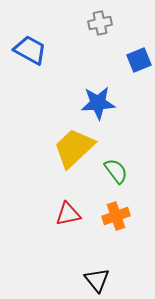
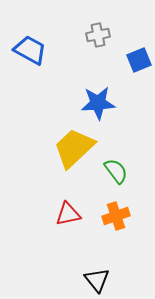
gray cross: moved 2 px left, 12 px down
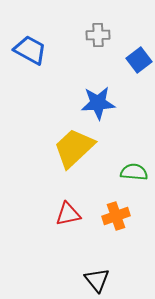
gray cross: rotated 10 degrees clockwise
blue square: rotated 15 degrees counterclockwise
green semicircle: moved 18 px right, 1 px down; rotated 48 degrees counterclockwise
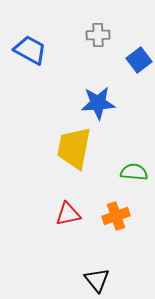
yellow trapezoid: rotated 36 degrees counterclockwise
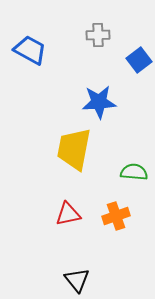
blue star: moved 1 px right, 1 px up
yellow trapezoid: moved 1 px down
black triangle: moved 20 px left
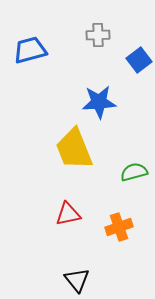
blue trapezoid: rotated 44 degrees counterclockwise
yellow trapezoid: rotated 33 degrees counterclockwise
green semicircle: rotated 20 degrees counterclockwise
orange cross: moved 3 px right, 11 px down
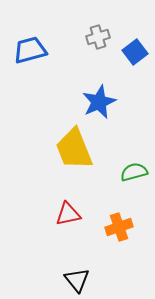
gray cross: moved 2 px down; rotated 15 degrees counterclockwise
blue square: moved 4 px left, 8 px up
blue star: rotated 20 degrees counterclockwise
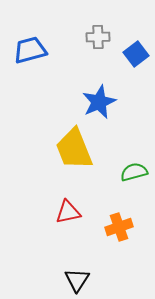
gray cross: rotated 15 degrees clockwise
blue square: moved 1 px right, 2 px down
red triangle: moved 2 px up
black triangle: rotated 12 degrees clockwise
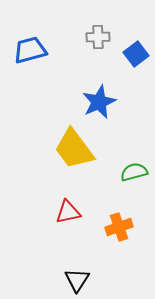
yellow trapezoid: rotated 15 degrees counterclockwise
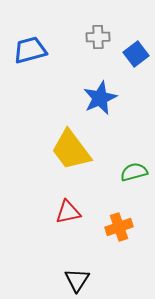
blue star: moved 1 px right, 4 px up
yellow trapezoid: moved 3 px left, 1 px down
